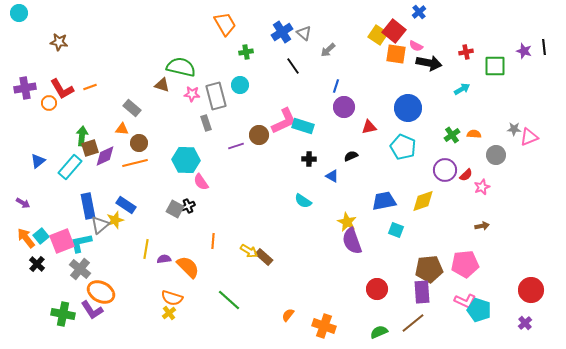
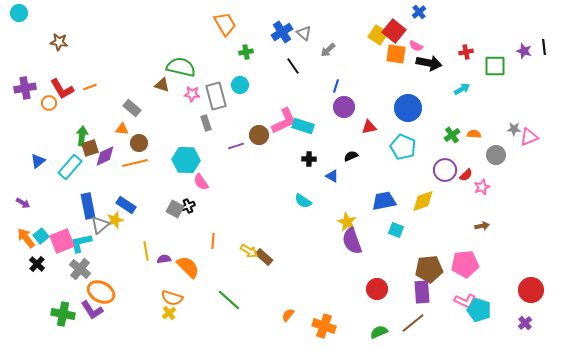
yellow line at (146, 249): moved 2 px down; rotated 18 degrees counterclockwise
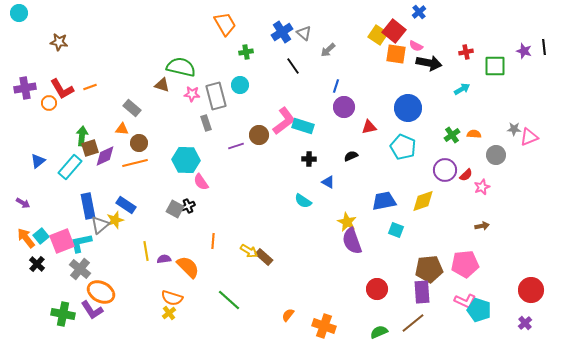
pink L-shape at (284, 121): rotated 12 degrees counterclockwise
blue triangle at (332, 176): moved 4 px left, 6 px down
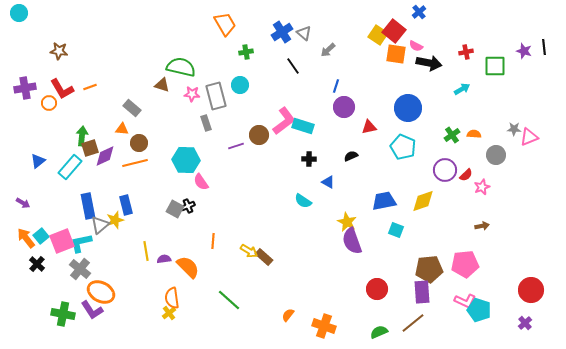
brown star at (59, 42): moved 9 px down
blue rectangle at (126, 205): rotated 42 degrees clockwise
orange semicircle at (172, 298): rotated 65 degrees clockwise
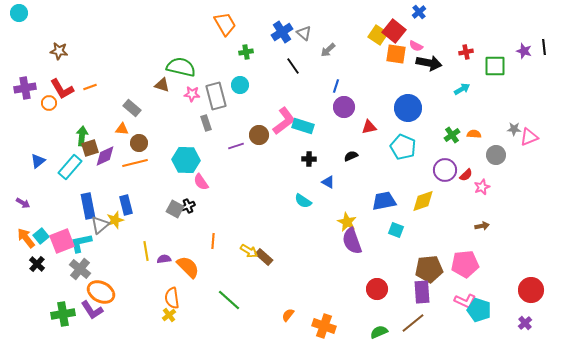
yellow cross at (169, 313): moved 2 px down
green cross at (63, 314): rotated 20 degrees counterclockwise
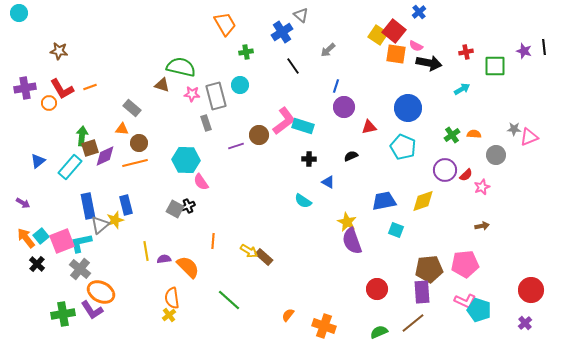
gray triangle at (304, 33): moved 3 px left, 18 px up
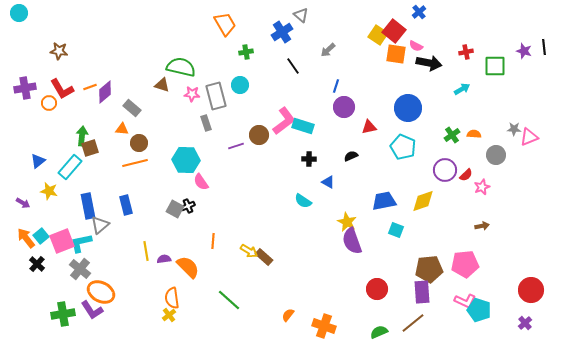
purple diamond at (105, 156): moved 64 px up; rotated 15 degrees counterclockwise
yellow star at (115, 220): moved 66 px left, 29 px up; rotated 30 degrees clockwise
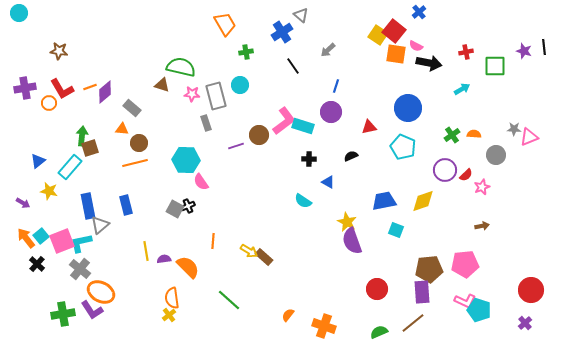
purple circle at (344, 107): moved 13 px left, 5 px down
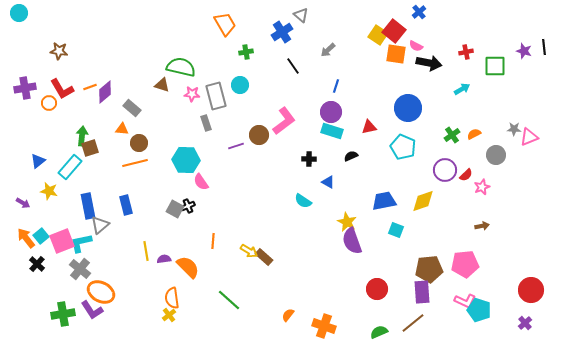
cyan rectangle at (303, 126): moved 29 px right, 5 px down
orange semicircle at (474, 134): rotated 32 degrees counterclockwise
